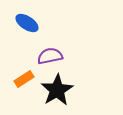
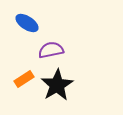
purple semicircle: moved 1 px right, 6 px up
black star: moved 5 px up
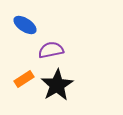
blue ellipse: moved 2 px left, 2 px down
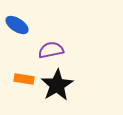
blue ellipse: moved 8 px left
orange rectangle: rotated 42 degrees clockwise
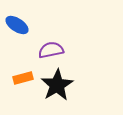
orange rectangle: moved 1 px left, 1 px up; rotated 24 degrees counterclockwise
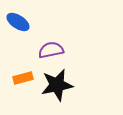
blue ellipse: moved 1 px right, 3 px up
black star: rotated 20 degrees clockwise
